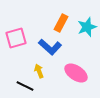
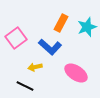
pink square: rotated 20 degrees counterclockwise
yellow arrow: moved 4 px left, 4 px up; rotated 80 degrees counterclockwise
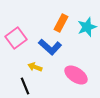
yellow arrow: rotated 32 degrees clockwise
pink ellipse: moved 2 px down
black line: rotated 42 degrees clockwise
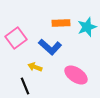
orange rectangle: rotated 60 degrees clockwise
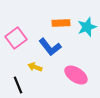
blue L-shape: rotated 10 degrees clockwise
black line: moved 7 px left, 1 px up
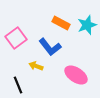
orange rectangle: rotated 30 degrees clockwise
cyan star: moved 2 px up
yellow arrow: moved 1 px right, 1 px up
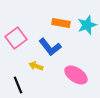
orange rectangle: rotated 18 degrees counterclockwise
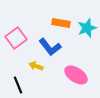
cyan star: moved 3 px down
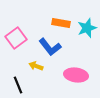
pink ellipse: rotated 25 degrees counterclockwise
